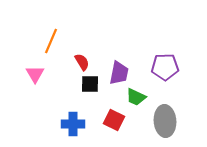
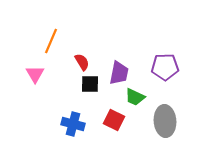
green trapezoid: moved 1 px left
blue cross: rotated 15 degrees clockwise
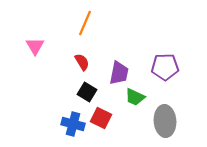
orange line: moved 34 px right, 18 px up
pink triangle: moved 28 px up
black square: moved 3 px left, 8 px down; rotated 30 degrees clockwise
red square: moved 13 px left, 2 px up
